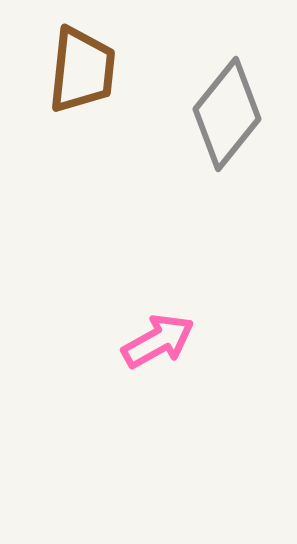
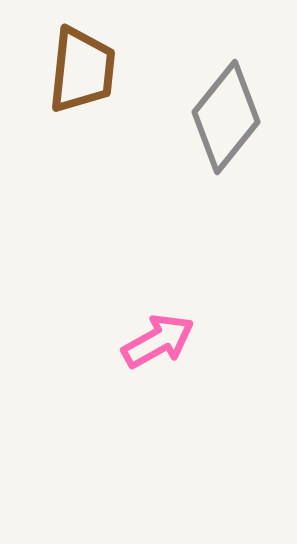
gray diamond: moved 1 px left, 3 px down
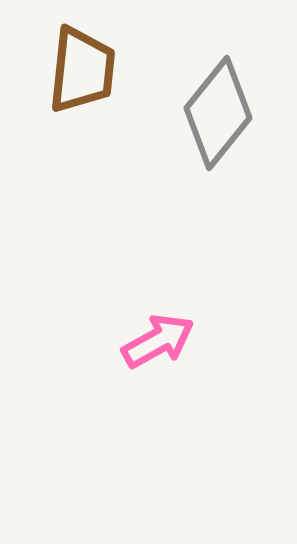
gray diamond: moved 8 px left, 4 px up
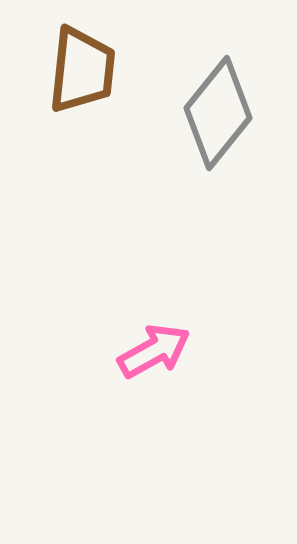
pink arrow: moved 4 px left, 10 px down
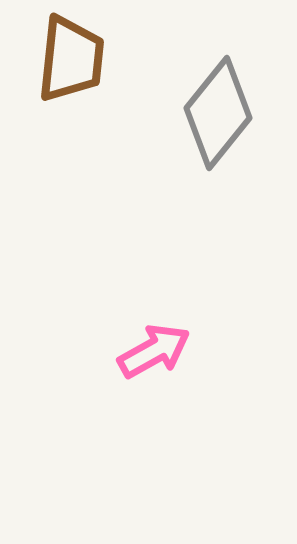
brown trapezoid: moved 11 px left, 11 px up
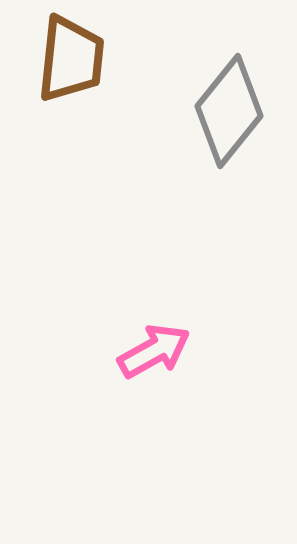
gray diamond: moved 11 px right, 2 px up
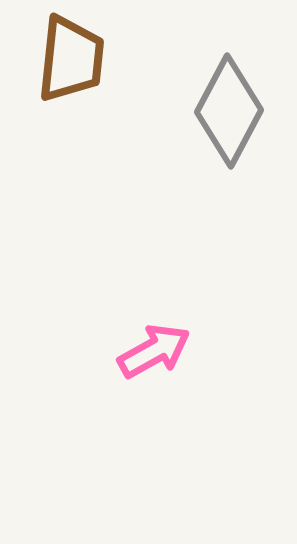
gray diamond: rotated 11 degrees counterclockwise
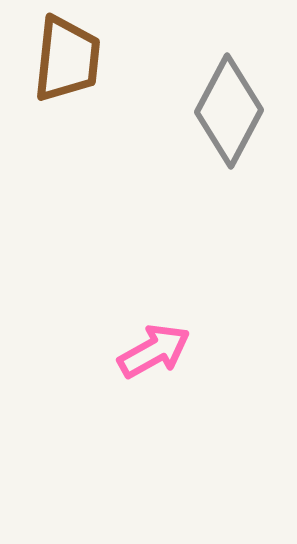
brown trapezoid: moved 4 px left
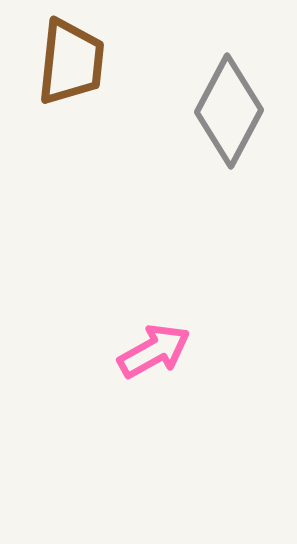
brown trapezoid: moved 4 px right, 3 px down
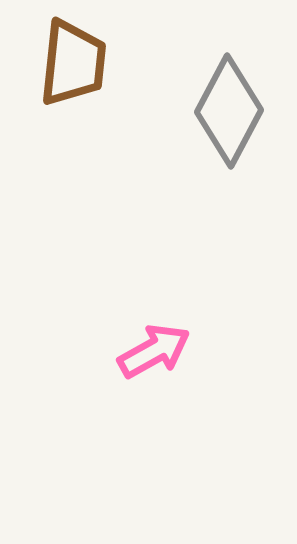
brown trapezoid: moved 2 px right, 1 px down
